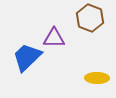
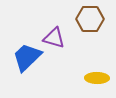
brown hexagon: moved 1 px down; rotated 20 degrees counterclockwise
purple triangle: rotated 15 degrees clockwise
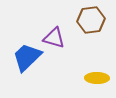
brown hexagon: moved 1 px right, 1 px down; rotated 8 degrees counterclockwise
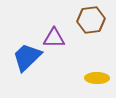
purple triangle: rotated 15 degrees counterclockwise
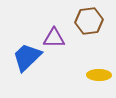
brown hexagon: moved 2 px left, 1 px down
yellow ellipse: moved 2 px right, 3 px up
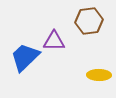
purple triangle: moved 3 px down
blue trapezoid: moved 2 px left
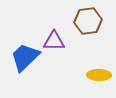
brown hexagon: moved 1 px left
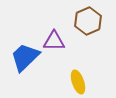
brown hexagon: rotated 16 degrees counterclockwise
yellow ellipse: moved 21 px left, 7 px down; rotated 70 degrees clockwise
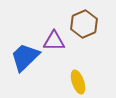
brown hexagon: moved 4 px left, 3 px down
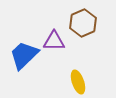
brown hexagon: moved 1 px left, 1 px up
blue trapezoid: moved 1 px left, 2 px up
